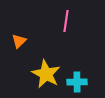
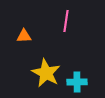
orange triangle: moved 5 px right, 5 px up; rotated 42 degrees clockwise
yellow star: moved 1 px up
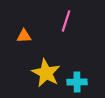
pink line: rotated 10 degrees clockwise
